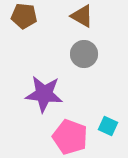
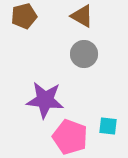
brown pentagon: rotated 20 degrees counterclockwise
purple star: moved 1 px right, 6 px down
cyan square: rotated 18 degrees counterclockwise
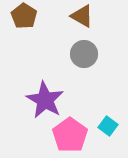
brown pentagon: rotated 25 degrees counterclockwise
purple star: rotated 24 degrees clockwise
cyan square: rotated 30 degrees clockwise
pink pentagon: moved 2 px up; rotated 16 degrees clockwise
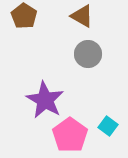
gray circle: moved 4 px right
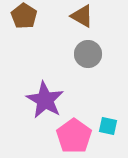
cyan square: rotated 24 degrees counterclockwise
pink pentagon: moved 4 px right, 1 px down
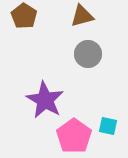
brown triangle: rotated 45 degrees counterclockwise
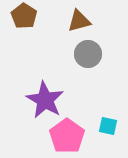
brown triangle: moved 3 px left, 5 px down
pink pentagon: moved 7 px left
